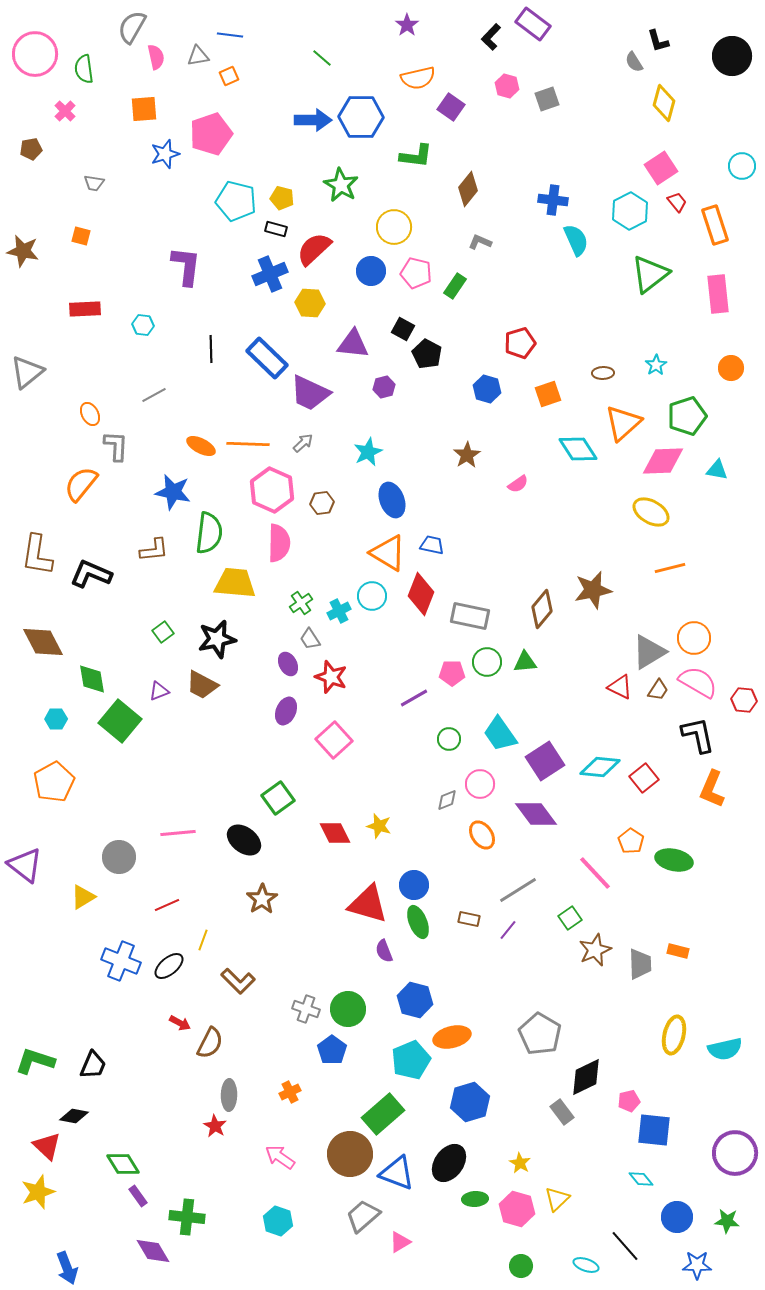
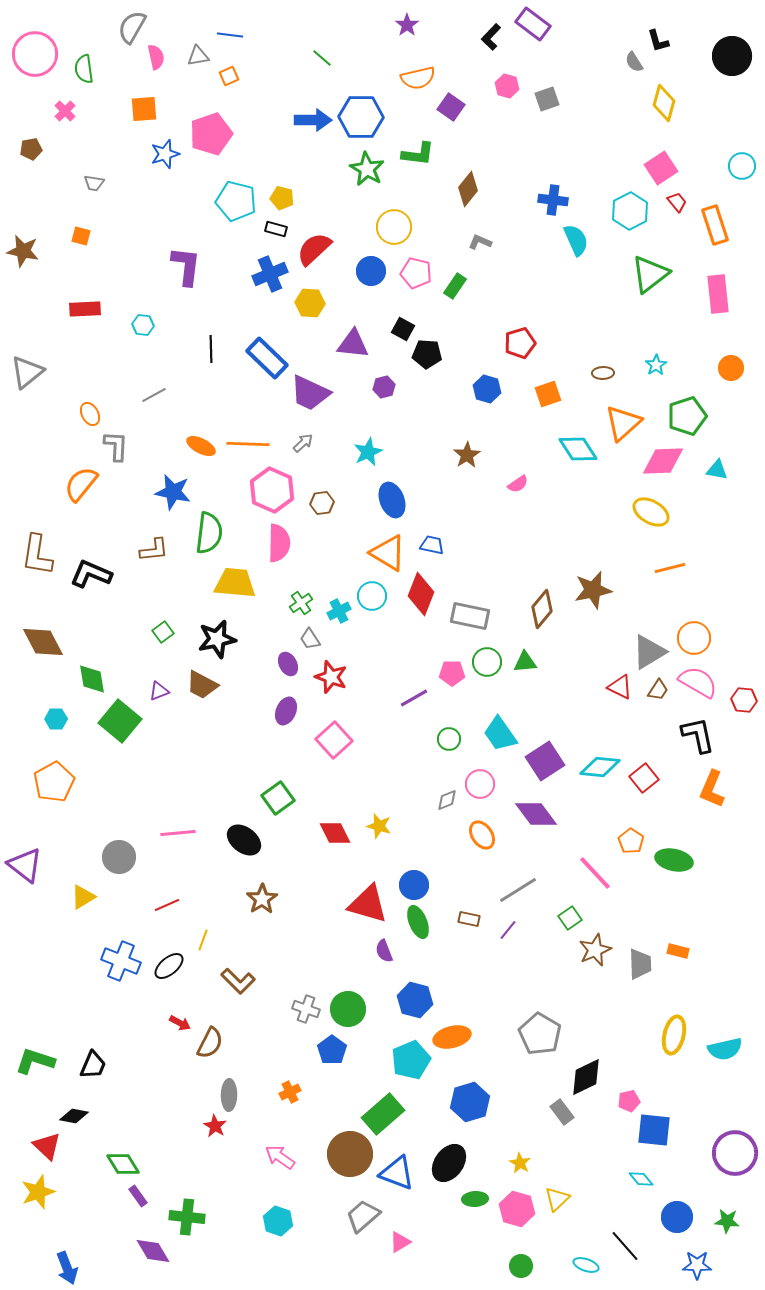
green L-shape at (416, 156): moved 2 px right, 2 px up
green star at (341, 185): moved 26 px right, 16 px up
black pentagon at (427, 354): rotated 24 degrees counterclockwise
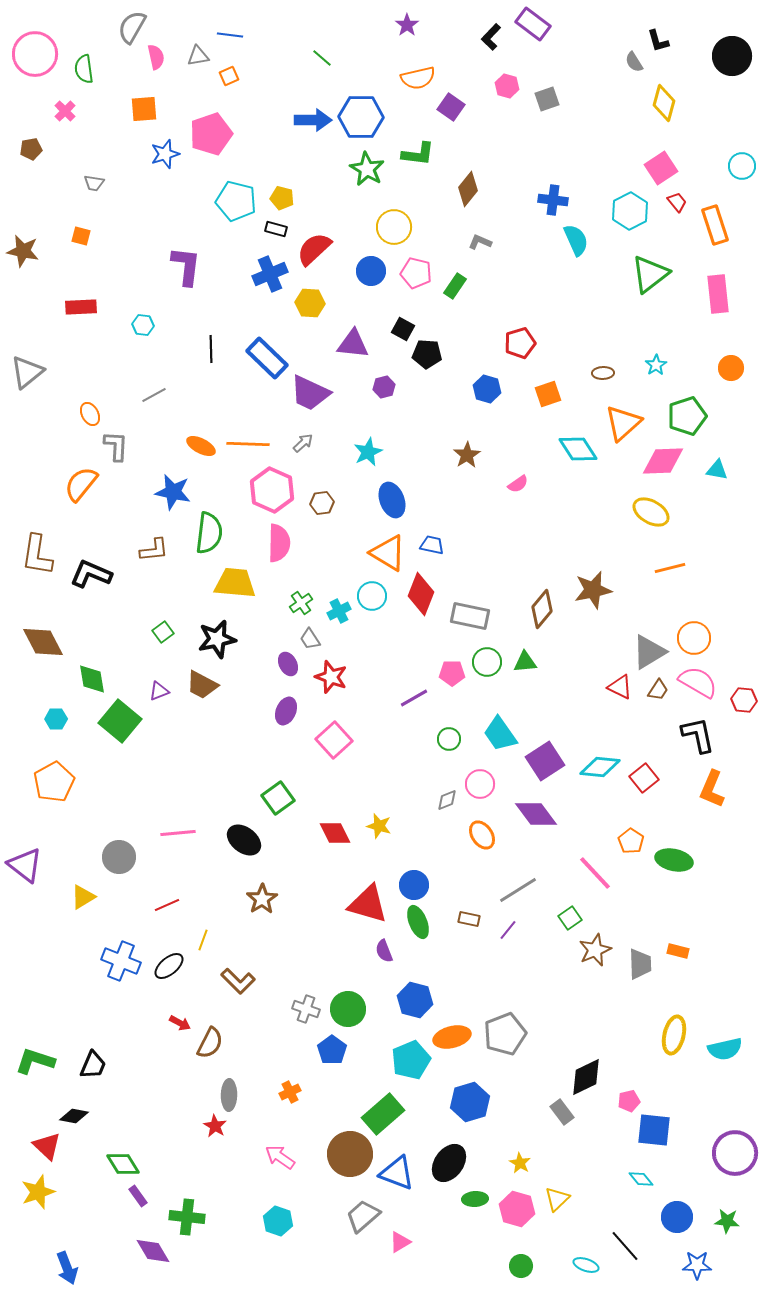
red rectangle at (85, 309): moved 4 px left, 2 px up
gray pentagon at (540, 1034): moved 35 px left; rotated 21 degrees clockwise
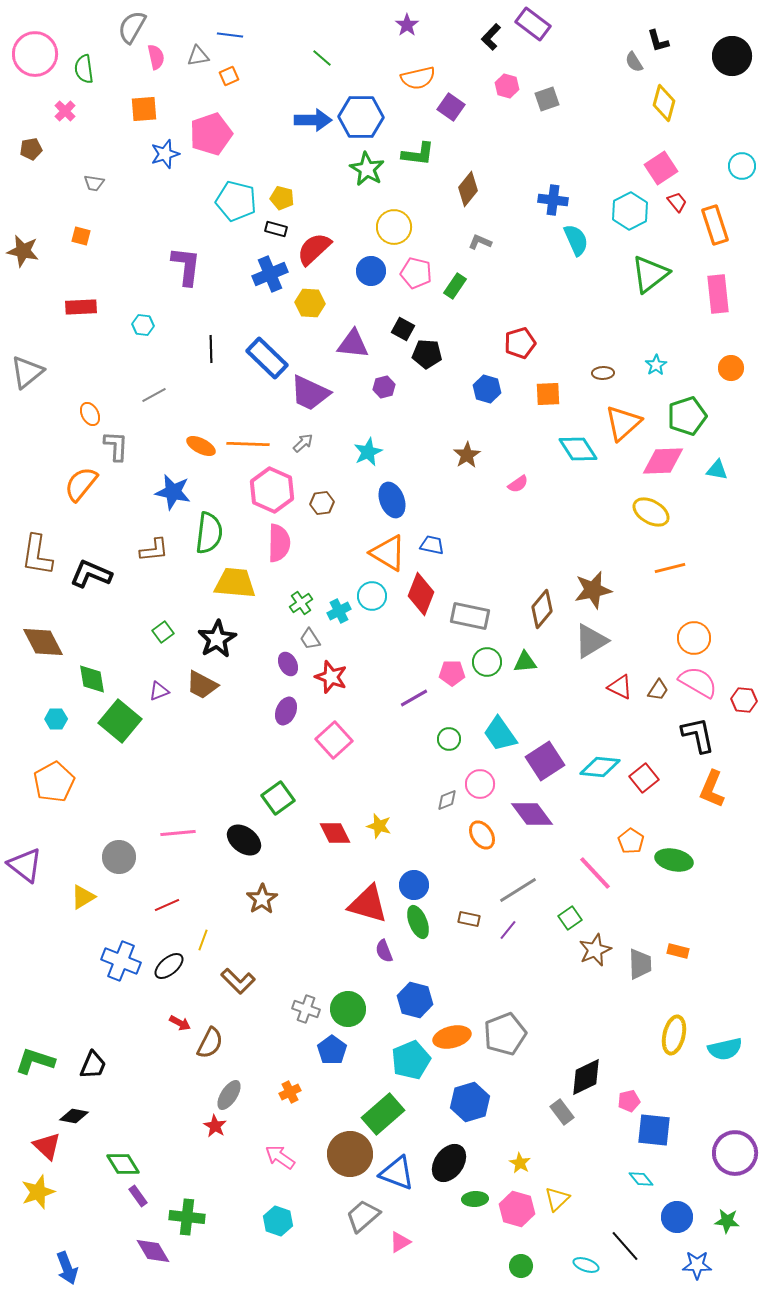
orange square at (548, 394): rotated 16 degrees clockwise
black star at (217, 639): rotated 18 degrees counterclockwise
gray triangle at (649, 652): moved 58 px left, 11 px up
purple diamond at (536, 814): moved 4 px left
gray ellipse at (229, 1095): rotated 32 degrees clockwise
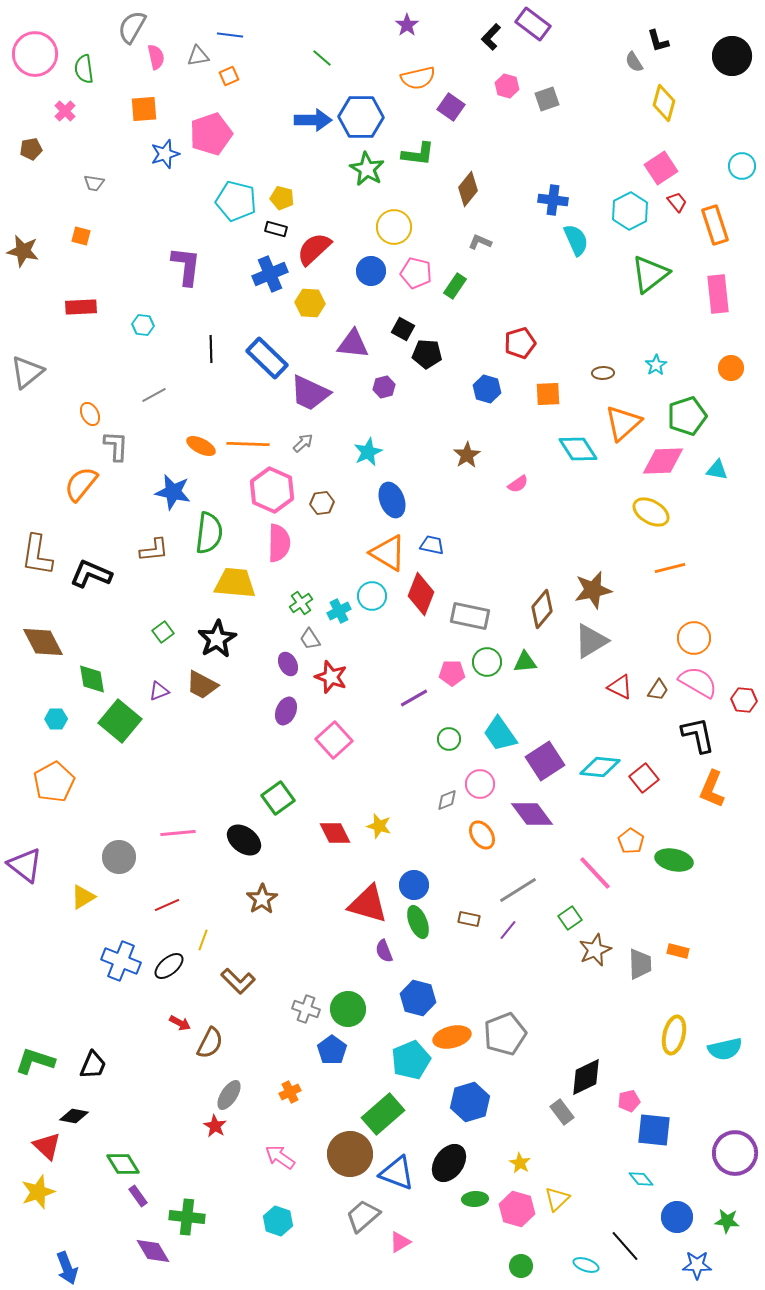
blue hexagon at (415, 1000): moved 3 px right, 2 px up
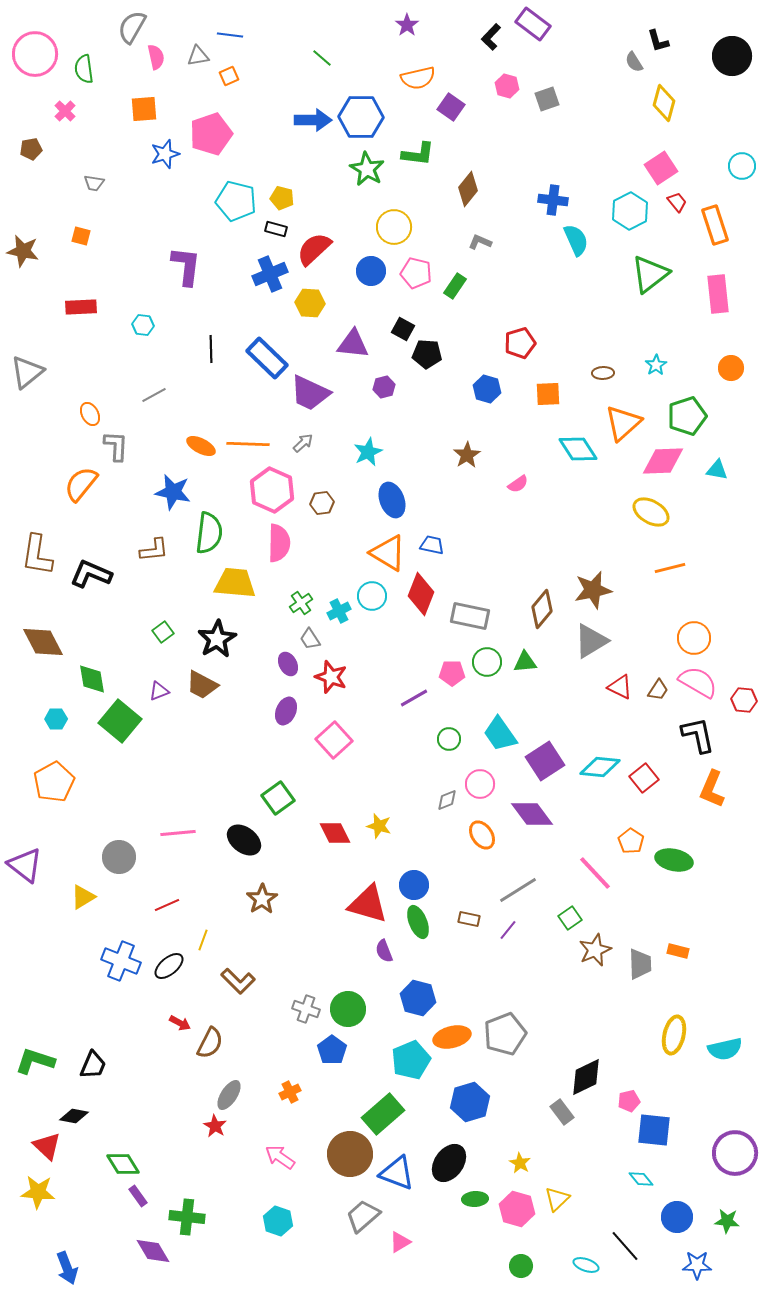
yellow star at (38, 1192): rotated 24 degrees clockwise
